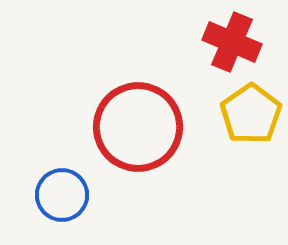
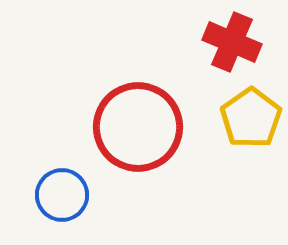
yellow pentagon: moved 4 px down
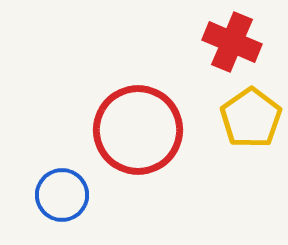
red circle: moved 3 px down
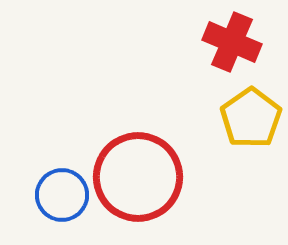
red circle: moved 47 px down
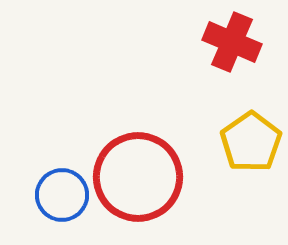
yellow pentagon: moved 24 px down
